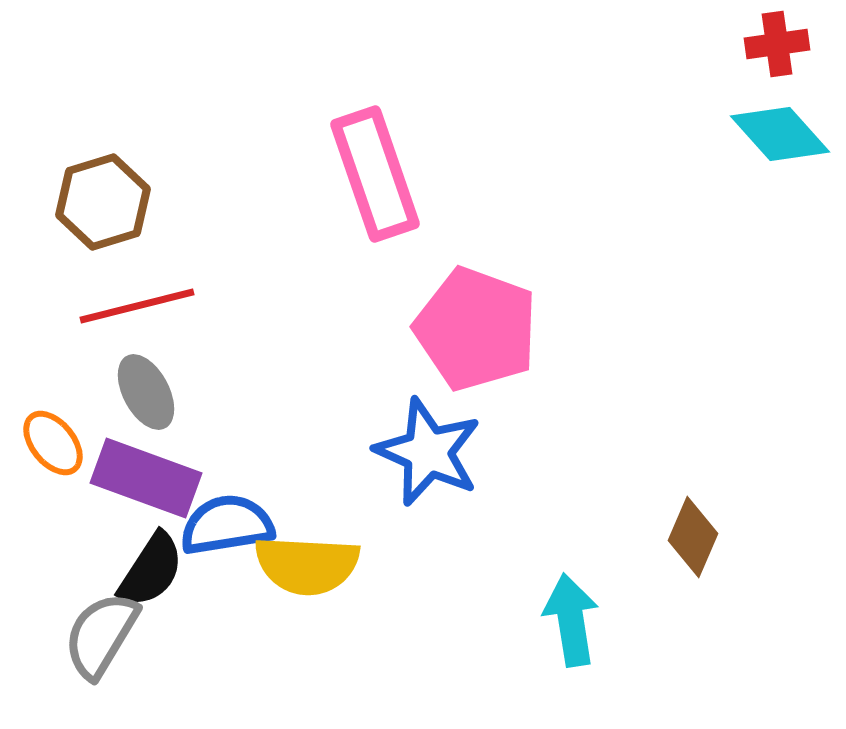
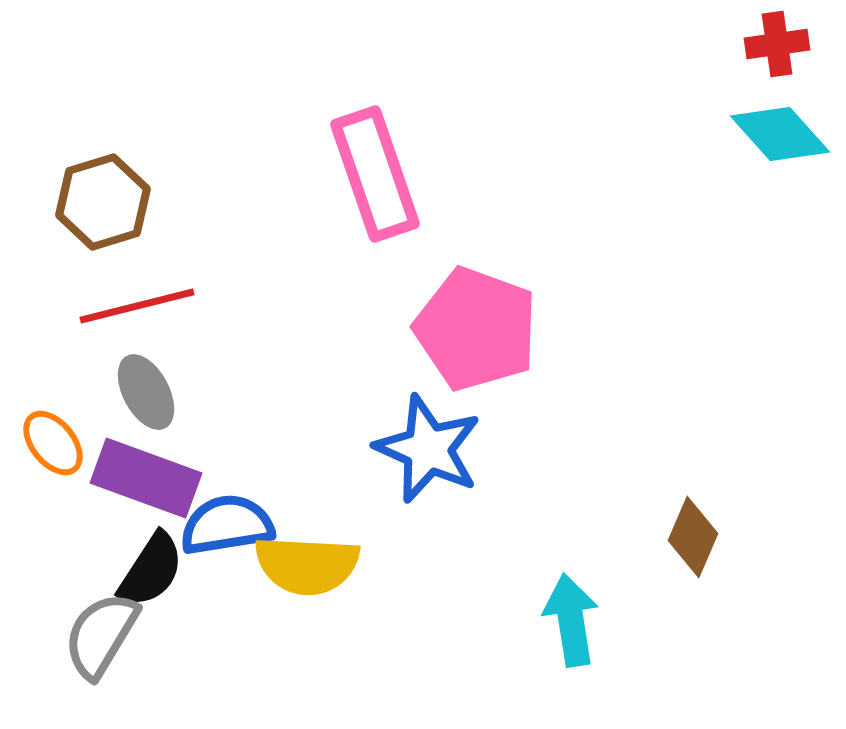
blue star: moved 3 px up
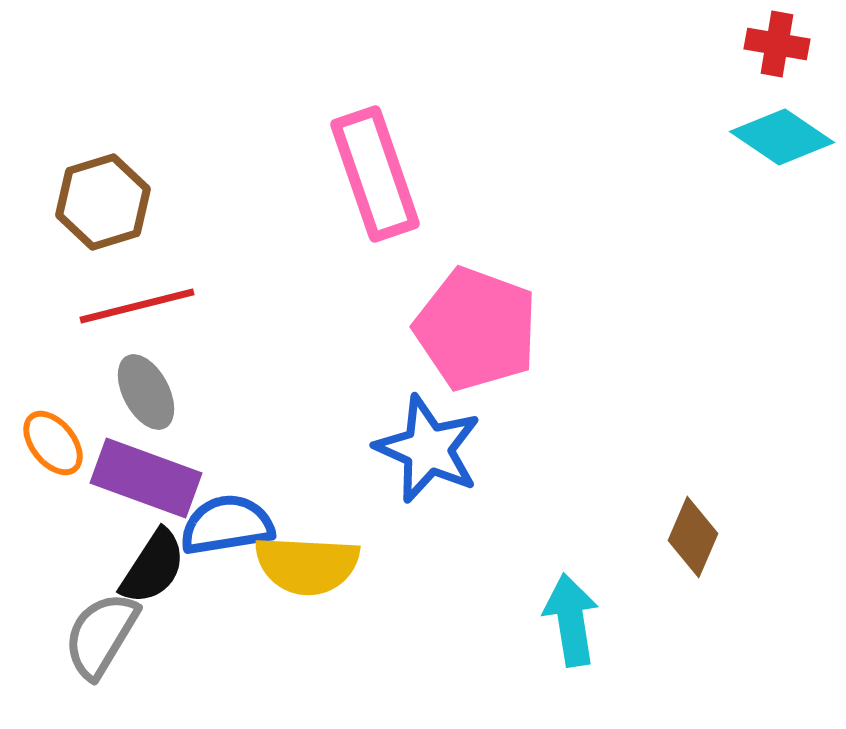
red cross: rotated 18 degrees clockwise
cyan diamond: moved 2 px right, 3 px down; rotated 14 degrees counterclockwise
black semicircle: moved 2 px right, 3 px up
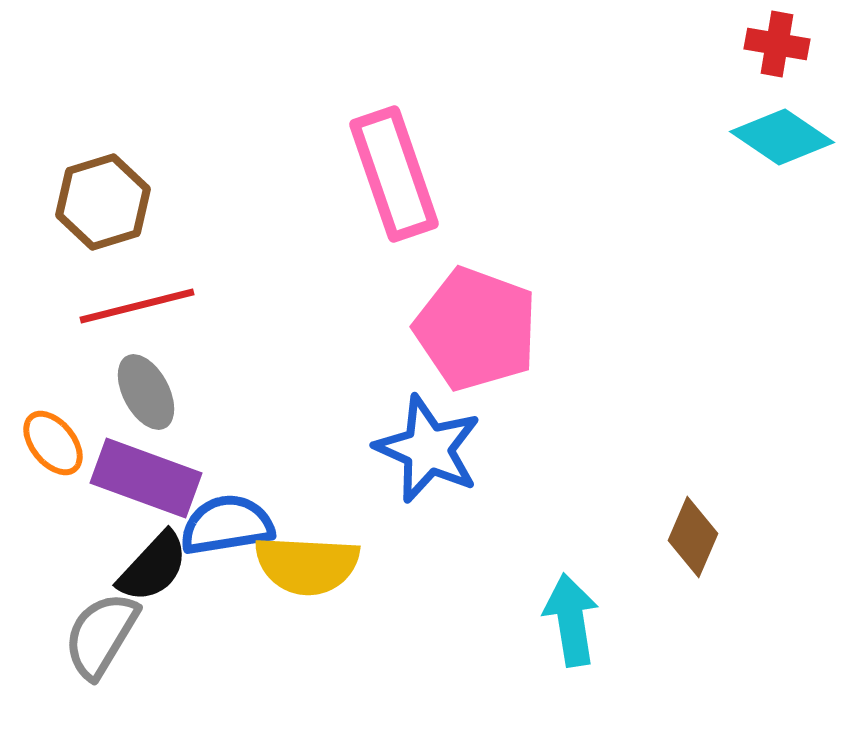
pink rectangle: moved 19 px right
black semicircle: rotated 10 degrees clockwise
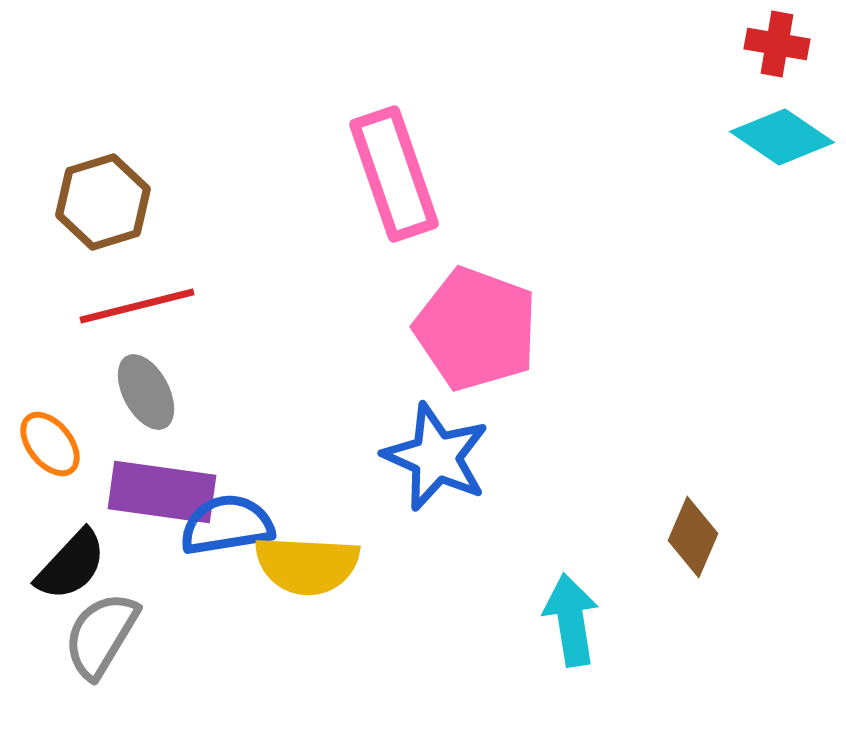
orange ellipse: moved 3 px left, 1 px down
blue star: moved 8 px right, 8 px down
purple rectangle: moved 16 px right, 14 px down; rotated 12 degrees counterclockwise
black semicircle: moved 82 px left, 2 px up
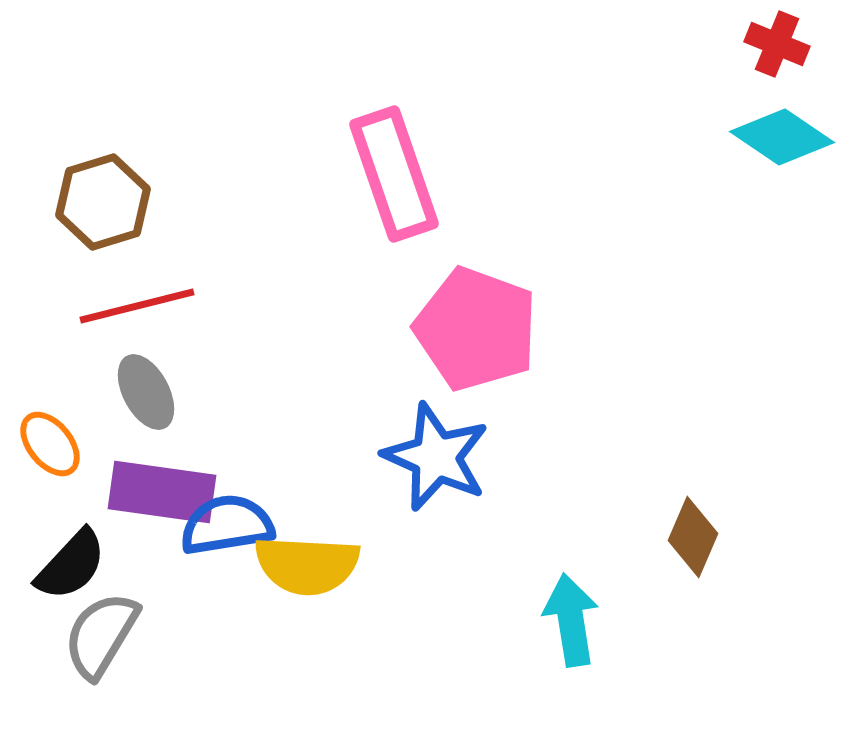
red cross: rotated 12 degrees clockwise
